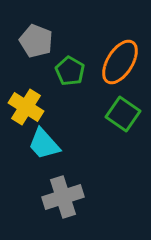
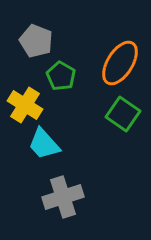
orange ellipse: moved 1 px down
green pentagon: moved 9 px left, 5 px down
yellow cross: moved 1 px left, 2 px up
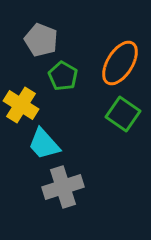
gray pentagon: moved 5 px right, 1 px up
green pentagon: moved 2 px right
yellow cross: moved 4 px left
gray cross: moved 10 px up
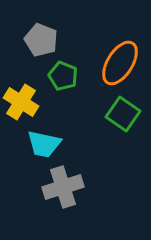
green pentagon: rotated 8 degrees counterclockwise
yellow cross: moved 3 px up
cyan trapezoid: rotated 36 degrees counterclockwise
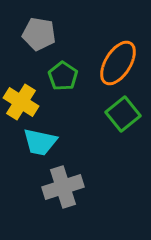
gray pentagon: moved 2 px left, 6 px up; rotated 12 degrees counterclockwise
orange ellipse: moved 2 px left
green pentagon: rotated 12 degrees clockwise
green square: rotated 16 degrees clockwise
cyan trapezoid: moved 4 px left, 2 px up
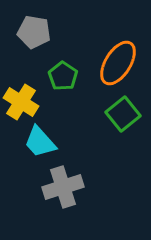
gray pentagon: moved 5 px left, 2 px up
cyan trapezoid: rotated 36 degrees clockwise
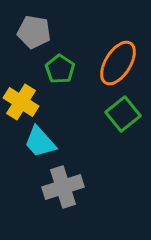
green pentagon: moved 3 px left, 7 px up
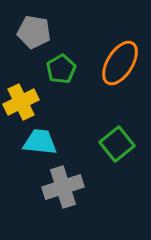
orange ellipse: moved 2 px right
green pentagon: moved 1 px right; rotated 8 degrees clockwise
yellow cross: rotated 32 degrees clockwise
green square: moved 6 px left, 30 px down
cyan trapezoid: rotated 138 degrees clockwise
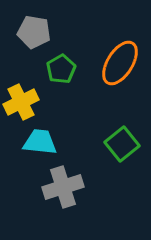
green square: moved 5 px right
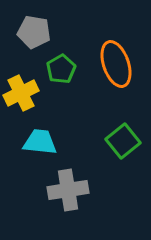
orange ellipse: moved 4 px left, 1 px down; rotated 51 degrees counterclockwise
yellow cross: moved 9 px up
green square: moved 1 px right, 3 px up
gray cross: moved 5 px right, 3 px down; rotated 9 degrees clockwise
